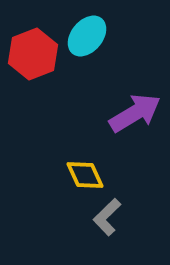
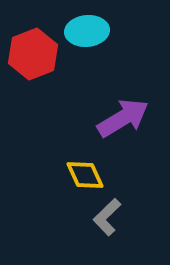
cyan ellipse: moved 5 px up; rotated 45 degrees clockwise
purple arrow: moved 12 px left, 5 px down
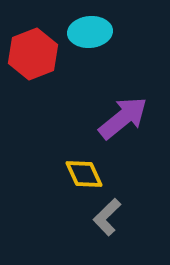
cyan ellipse: moved 3 px right, 1 px down
purple arrow: rotated 8 degrees counterclockwise
yellow diamond: moved 1 px left, 1 px up
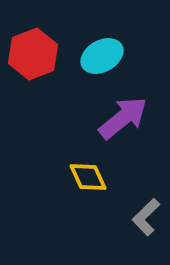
cyan ellipse: moved 12 px right, 24 px down; rotated 24 degrees counterclockwise
yellow diamond: moved 4 px right, 3 px down
gray L-shape: moved 39 px right
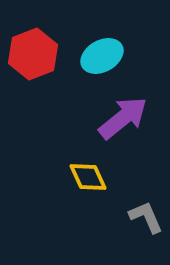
gray L-shape: rotated 111 degrees clockwise
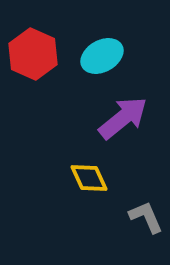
red hexagon: rotated 15 degrees counterclockwise
yellow diamond: moved 1 px right, 1 px down
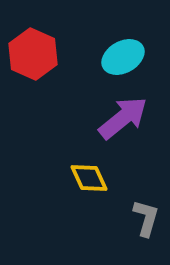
cyan ellipse: moved 21 px right, 1 px down
gray L-shape: moved 1 px down; rotated 39 degrees clockwise
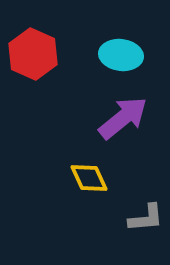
cyan ellipse: moved 2 px left, 2 px up; rotated 36 degrees clockwise
gray L-shape: rotated 69 degrees clockwise
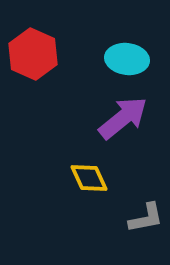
cyan ellipse: moved 6 px right, 4 px down
gray L-shape: rotated 6 degrees counterclockwise
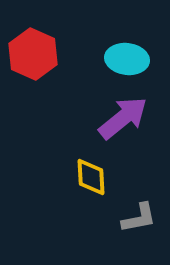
yellow diamond: moved 2 px right, 1 px up; rotated 21 degrees clockwise
gray L-shape: moved 7 px left
